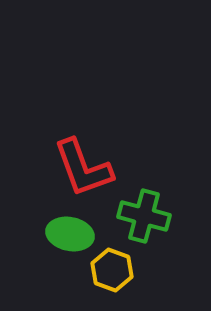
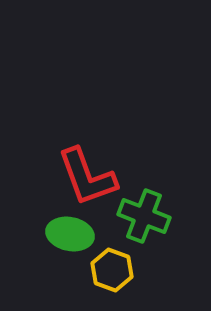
red L-shape: moved 4 px right, 9 px down
green cross: rotated 6 degrees clockwise
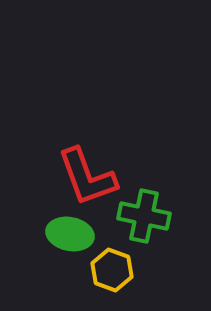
green cross: rotated 9 degrees counterclockwise
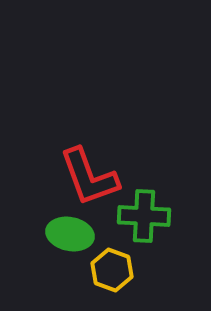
red L-shape: moved 2 px right
green cross: rotated 9 degrees counterclockwise
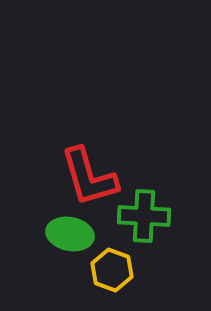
red L-shape: rotated 4 degrees clockwise
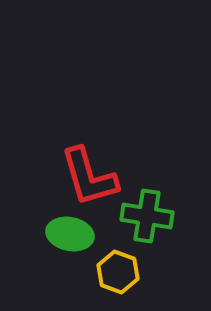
green cross: moved 3 px right; rotated 6 degrees clockwise
yellow hexagon: moved 6 px right, 2 px down
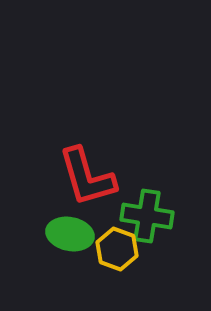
red L-shape: moved 2 px left
yellow hexagon: moved 1 px left, 23 px up
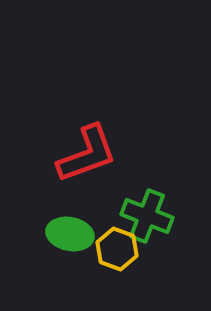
red L-shape: moved 23 px up; rotated 94 degrees counterclockwise
green cross: rotated 12 degrees clockwise
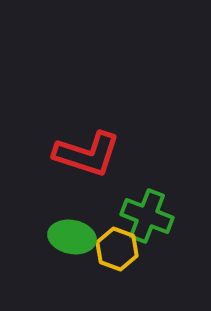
red L-shape: rotated 38 degrees clockwise
green ellipse: moved 2 px right, 3 px down
